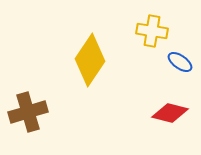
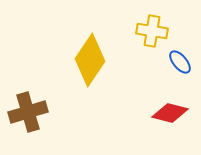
blue ellipse: rotated 15 degrees clockwise
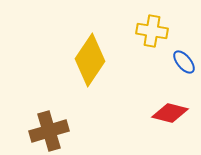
blue ellipse: moved 4 px right
brown cross: moved 21 px right, 19 px down
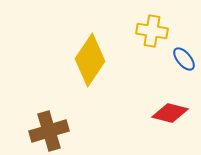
blue ellipse: moved 3 px up
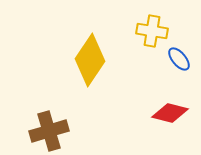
blue ellipse: moved 5 px left
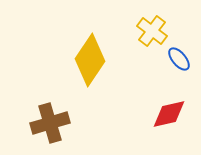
yellow cross: rotated 28 degrees clockwise
red diamond: moved 1 px left, 1 px down; rotated 27 degrees counterclockwise
brown cross: moved 1 px right, 8 px up
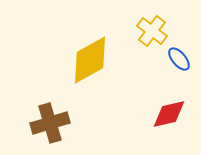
yellow diamond: rotated 27 degrees clockwise
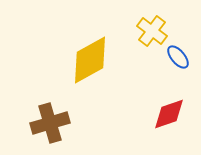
blue ellipse: moved 1 px left, 2 px up
red diamond: rotated 6 degrees counterclockwise
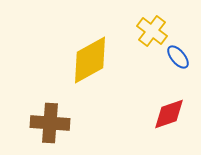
brown cross: rotated 21 degrees clockwise
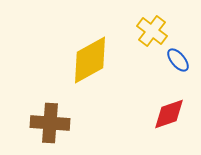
blue ellipse: moved 3 px down
